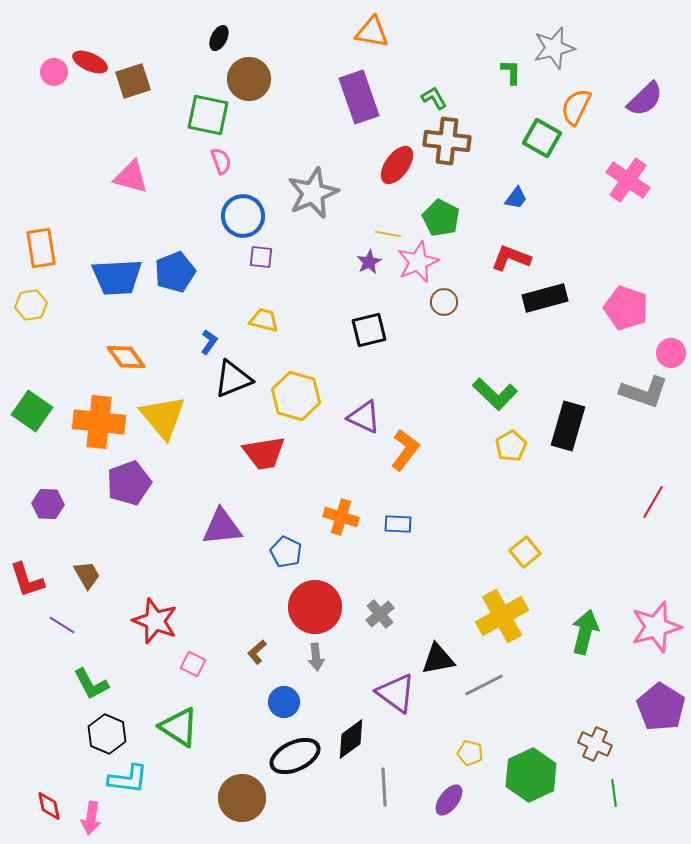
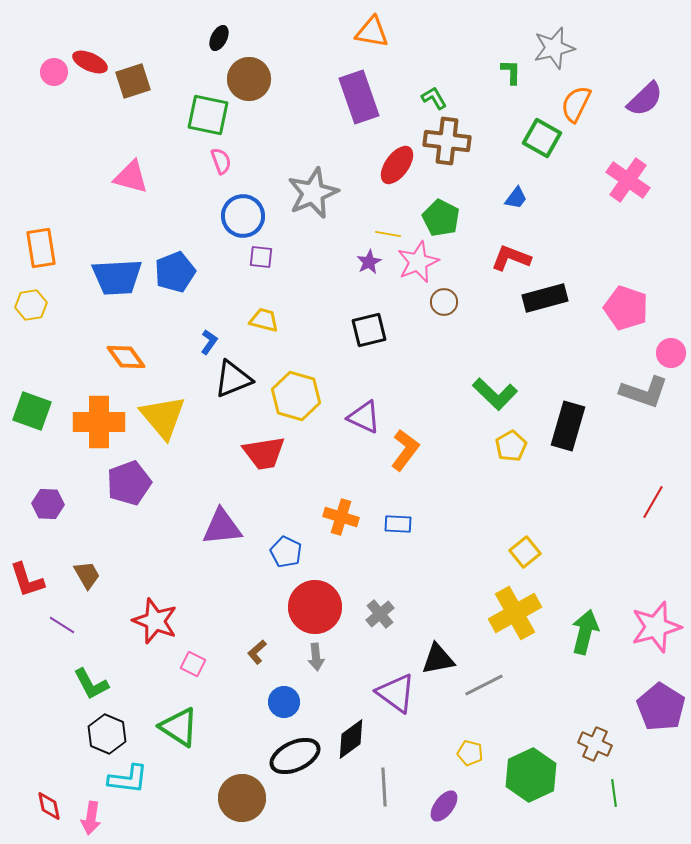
orange semicircle at (576, 107): moved 3 px up
green square at (32, 411): rotated 15 degrees counterclockwise
orange cross at (99, 422): rotated 6 degrees counterclockwise
yellow cross at (502, 616): moved 13 px right, 3 px up
purple ellipse at (449, 800): moved 5 px left, 6 px down
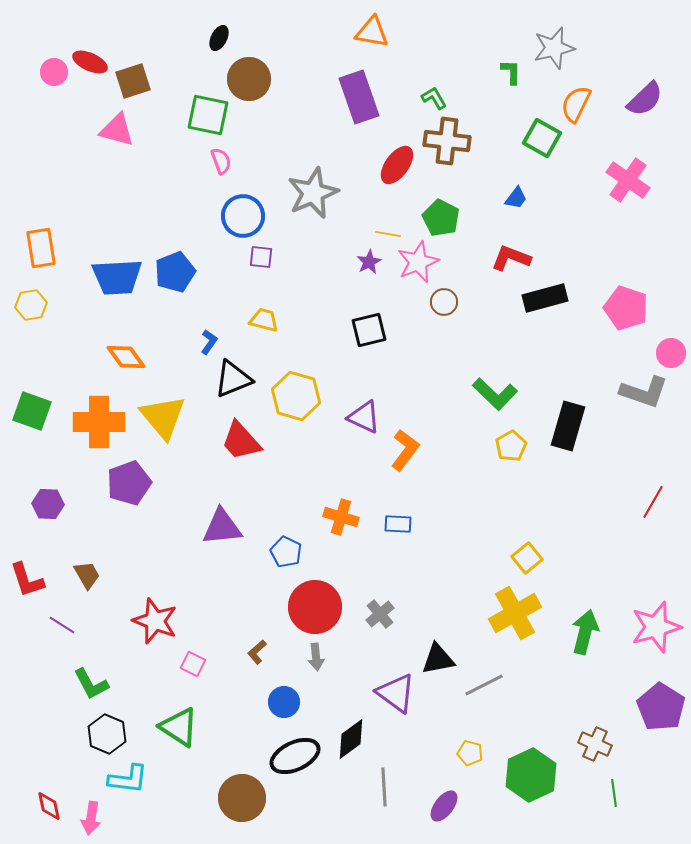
pink triangle at (131, 177): moved 14 px left, 47 px up
red trapezoid at (264, 453): moved 23 px left, 12 px up; rotated 57 degrees clockwise
yellow square at (525, 552): moved 2 px right, 6 px down
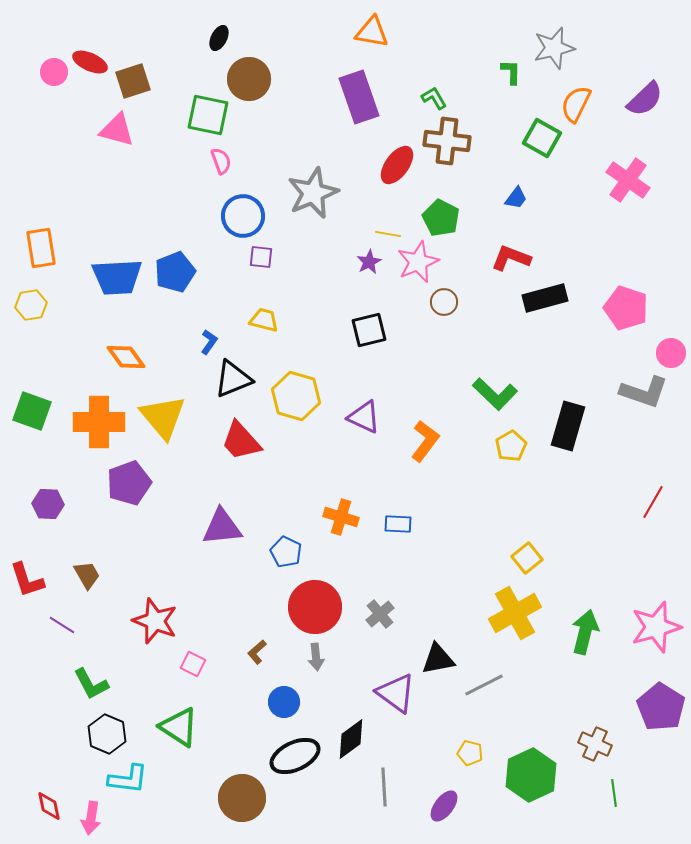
orange L-shape at (405, 450): moved 20 px right, 9 px up
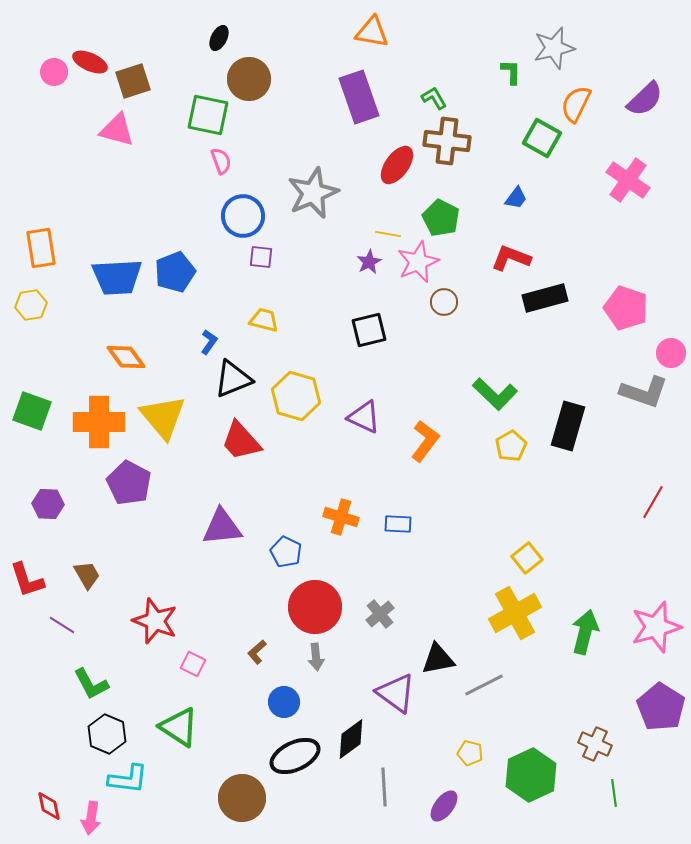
purple pentagon at (129, 483): rotated 24 degrees counterclockwise
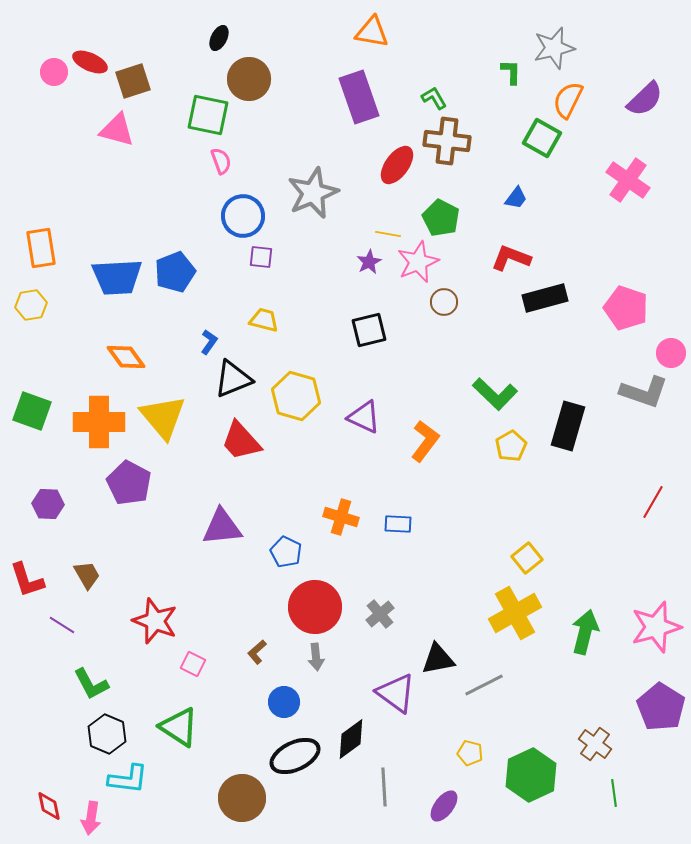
orange semicircle at (576, 104): moved 8 px left, 4 px up
brown cross at (595, 744): rotated 12 degrees clockwise
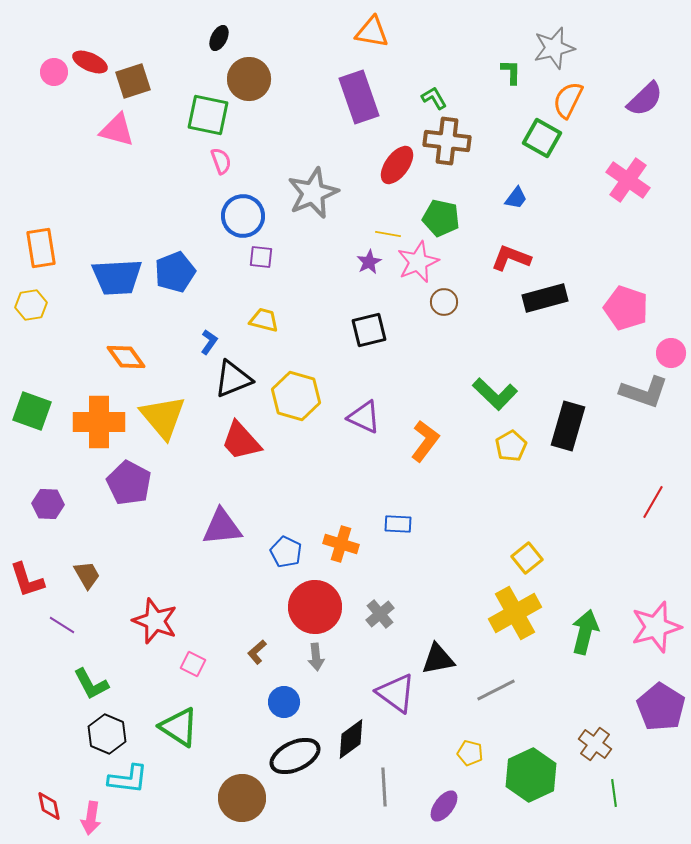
green pentagon at (441, 218): rotated 15 degrees counterclockwise
orange cross at (341, 517): moved 27 px down
gray line at (484, 685): moved 12 px right, 5 px down
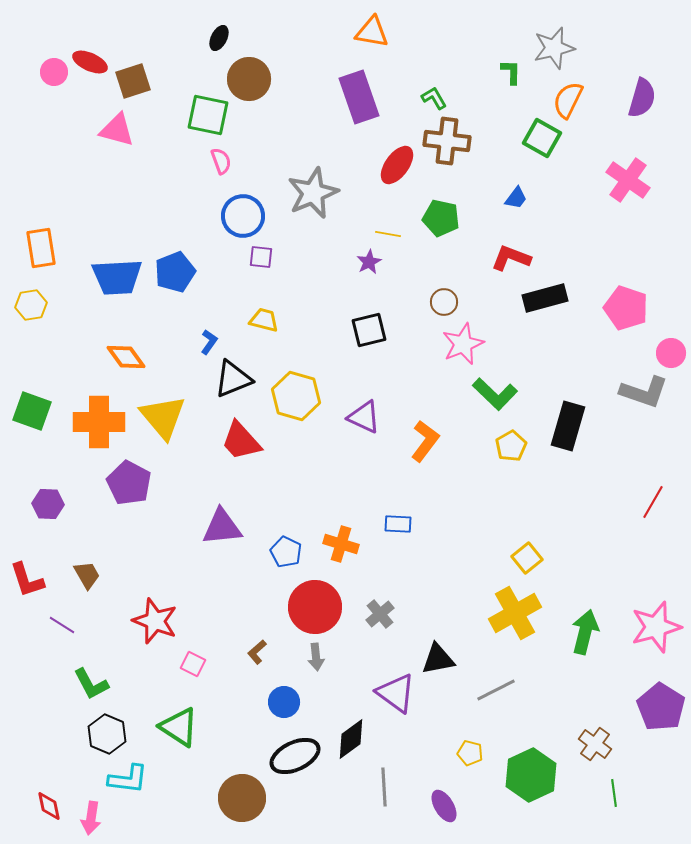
purple semicircle at (645, 99): moved 3 px left, 1 px up; rotated 30 degrees counterclockwise
pink star at (418, 262): moved 45 px right, 82 px down
purple ellipse at (444, 806): rotated 68 degrees counterclockwise
